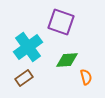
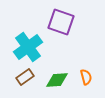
green diamond: moved 10 px left, 20 px down
brown rectangle: moved 1 px right, 1 px up
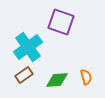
brown rectangle: moved 1 px left, 2 px up
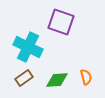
cyan cross: rotated 28 degrees counterclockwise
brown rectangle: moved 3 px down
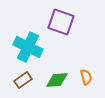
brown rectangle: moved 1 px left, 2 px down
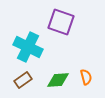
green diamond: moved 1 px right
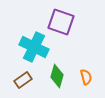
cyan cross: moved 6 px right
green diamond: moved 1 px left, 4 px up; rotated 70 degrees counterclockwise
